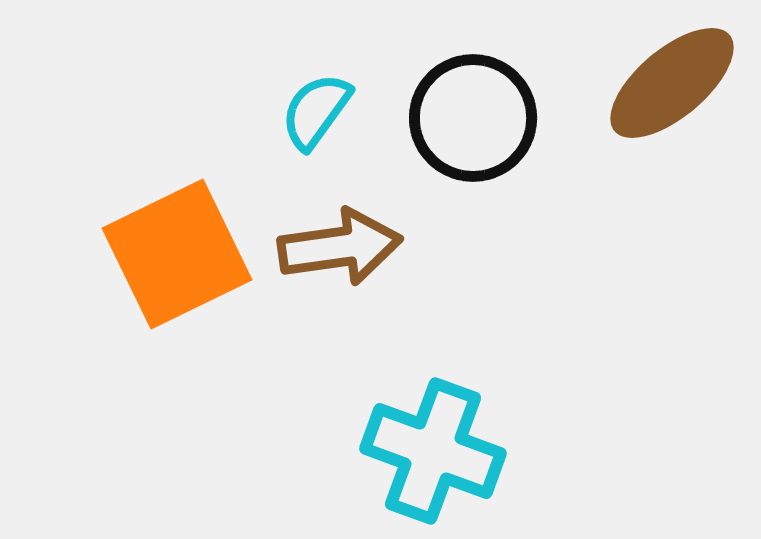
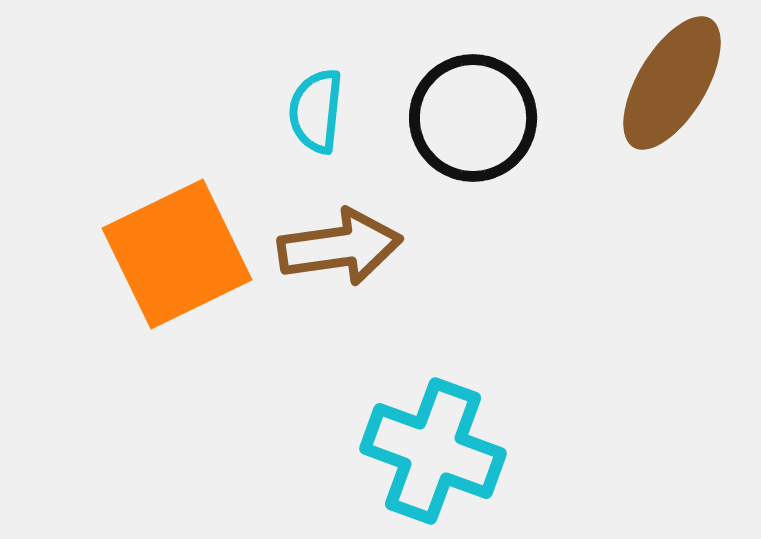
brown ellipse: rotated 19 degrees counterclockwise
cyan semicircle: rotated 30 degrees counterclockwise
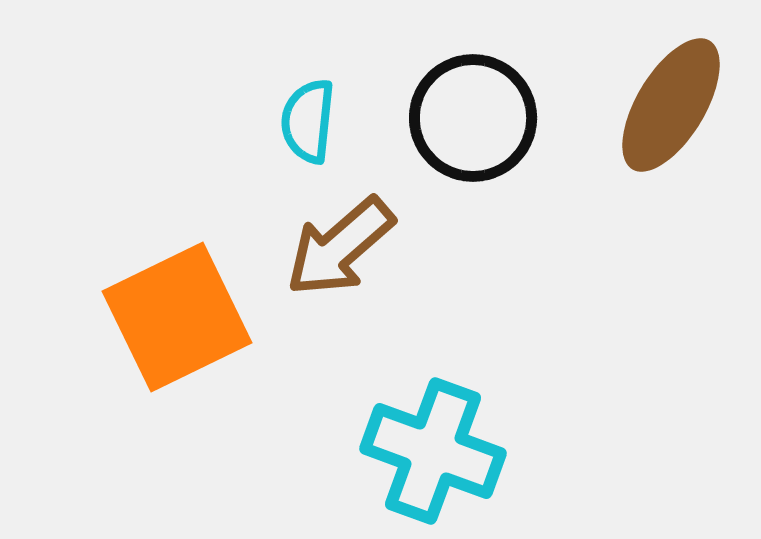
brown ellipse: moved 1 px left, 22 px down
cyan semicircle: moved 8 px left, 10 px down
brown arrow: rotated 147 degrees clockwise
orange square: moved 63 px down
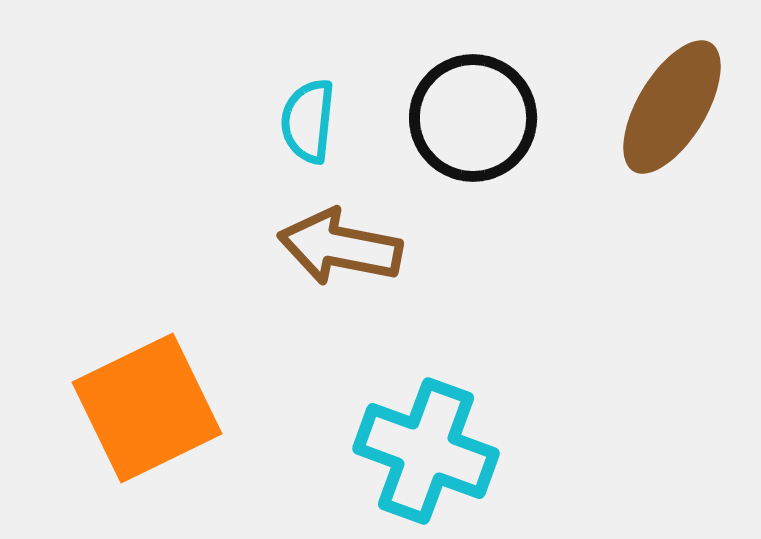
brown ellipse: moved 1 px right, 2 px down
brown arrow: rotated 52 degrees clockwise
orange square: moved 30 px left, 91 px down
cyan cross: moved 7 px left
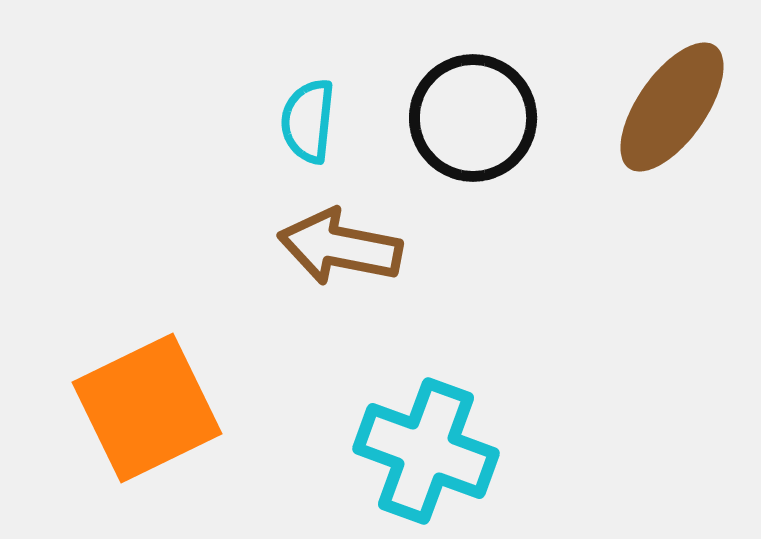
brown ellipse: rotated 4 degrees clockwise
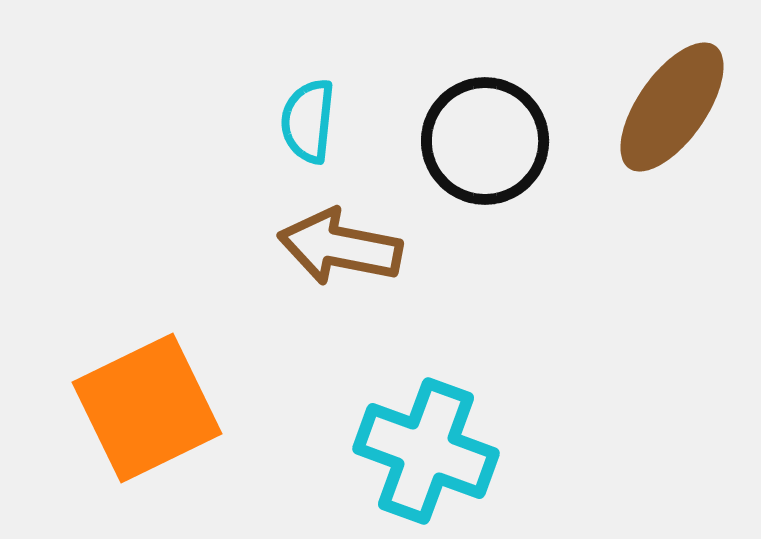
black circle: moved 12 px right, 23 px down
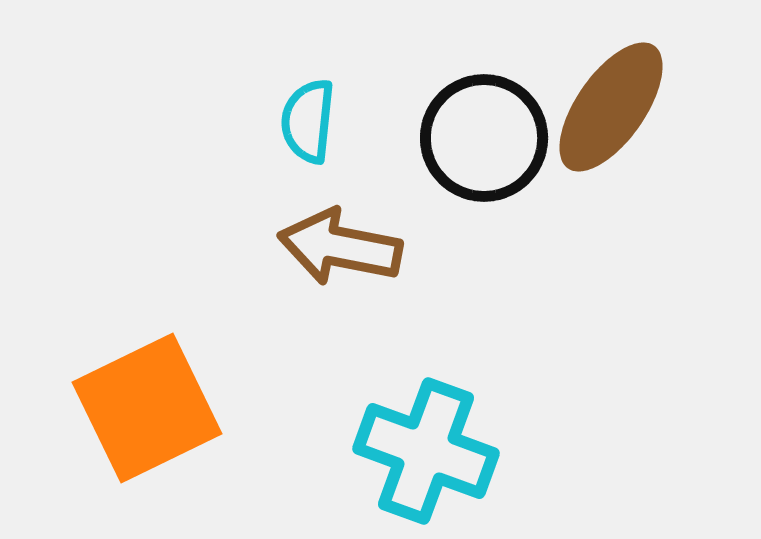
brown ellipse: moved 61 px left
black circle: moved 1 px left, 3 px up
